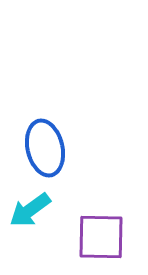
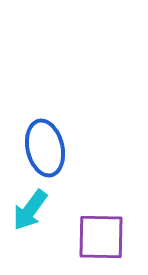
cyan arrow: rotated 18 degrees counterclockwise
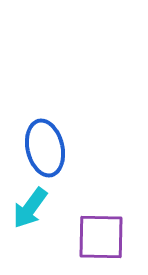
cyan arrow: moved 2 px up
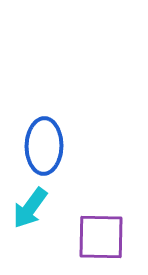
blue ellipse: moved 1 px left, 2 px up; rotated 14 degrees clockwise
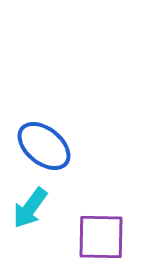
blue ellipse: rotated 52 degrees counterclockwise
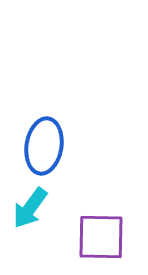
blue ellipse: rotated 60 degrees clockwise
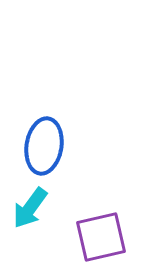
purple square: rotated 14 degrees counterclockwise
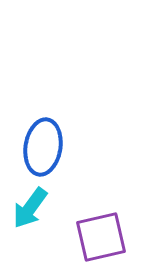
blue ellipse: moved 1 px left, 1 px down
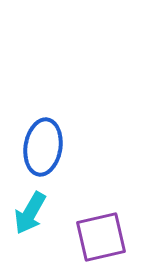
cyan arrow: moved 5 px down; rotated 6 degrees counterclockwise
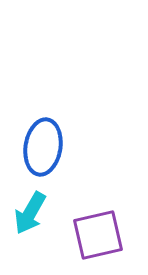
purple square: moved 3 px left, 2 px up
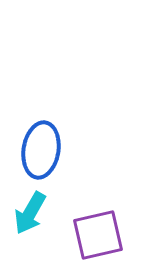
blue ellipse: moved 2 px left, 3 px down
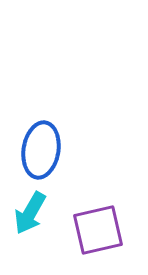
purple square: moved 5 px up
